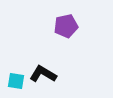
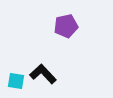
black L-shape: rotated 16 degrees clockwise
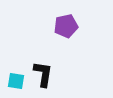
black L-shape: rotated 52 degrees clockwise
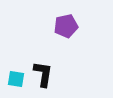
cyan square: moved 2 px up
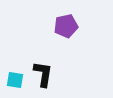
cyan square: moved 1 px left, 1 px down
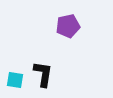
purple pentagon: moved 2 px right
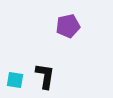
black L-shape: moved 2 px right, 2 px down
